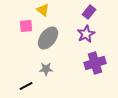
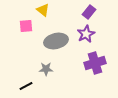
gray ellipse: moved 8 px right, 3 px down; rotated 40 degrees clockwise
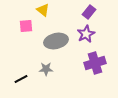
black line: moved 5 px left, 7 px up
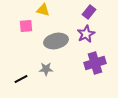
yellow triangle: rotated 24 degrees counterclockwise
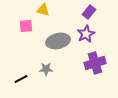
gray ellipse: moved 2 px right
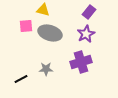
gray ellipse: moved 8 px left, 8 px up; rotated 30 degrees clockwise
purple cross: moved 14 px left, 1 px up
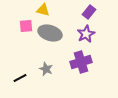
gray star: rotated 24 degrees clockwise
black line: moved 1 px left, 1 px up
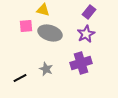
purple cross: moved 1 px down
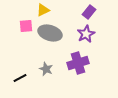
yellow triangle: rotated 40 degrees counterclockwise
purple cross: moved 3 px left
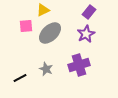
gray ellipse: rotated 60 degrees counterclockwise
purple cross: moved 1 px right, 2 px down
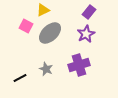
pink square: rotated 32 degrees clockwise
